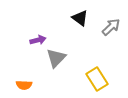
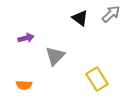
gray arrow: moved 13 px up
purple arrow: moved 12 px left, 2 px up
gray triangle: moved 1 px left, 2 px up
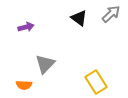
black triangle: moved 1 px left
purple arrow: moved 11 px up
gray triangle: moved 10 px left, 8 px down
yellow rectangle: moved 1 px left, 3 px down
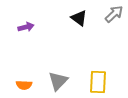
gray arrow: moved 3 px right
gray triangle: moved 13 px right, 17 px down
yellow rectangle: moved 2 px right; rotated 35 degrees clockwise
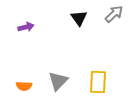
black triangle: rotated 18 degrees clockwise
orange semicircle: moved 1 px down
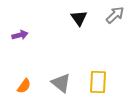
gray arrow: moved 1 px right, 1 px down
purple arrow: moved 6 px left, 8 px down
gray triangle: moved 3 px right, 2 px down; rotated 35 degrees counterclockwise
orange semicircle: rotated 56 degrees counterclockwise
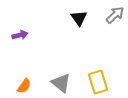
yellow rectangle: rotated 20 degrees counterclockwise
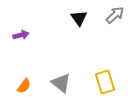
purple arrow: moved 1 px right
yellow rectangle: moved 7 px right
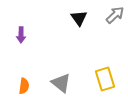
purple arrow: rotated 105 degrees clockwise
yellow rectangle: moved 3 px up
orange semicircle: rotated 28 degrees counterclockwise
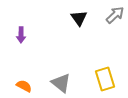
orange semicircle: rotated 70 degrees counterclockwise
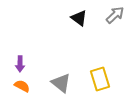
black triangle: rotated 18 degrees counterclockwise
purple arrow: moved 1 px left, 29 px down
yellow rectangle: moved 5 px left
orange semicircle: moved 2 px left
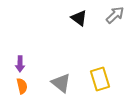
orange semicircle: rotated 49 degrees clockwise
